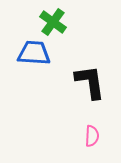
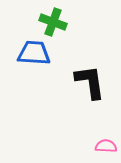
green cross: rotated 16 degrees counterclockwise
pink semicircle: moved 14 px right, 10 px down; rotated 90 degrees counterclockwise
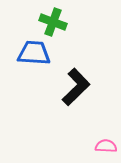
black L-shape: moved 14 px left, 5 px down; rotated 54 degrees clockwise
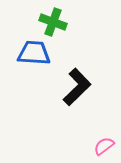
black L-shape: moved 1 px right
pink semicircle: moved 2 px left; rotated 40 degrees counterclockwise
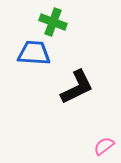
black L-shape: rotated 18 degrees clockwise
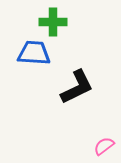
green cross: rotated 20 degrees counterclockwise
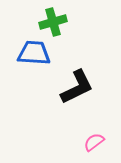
green cross: rotated 16 degrees counterclockwise
pink semicircle: moved 10 px left, 4 px up
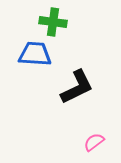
green cross: rotated 24 degrees clockwise
blue trapezoid: moved 1 px right, 1 px down
